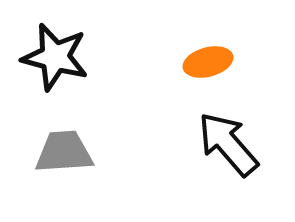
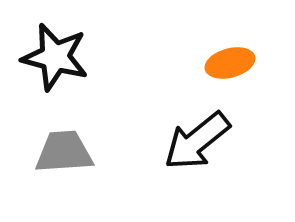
orange ellipse: moved 22 px right, 1 px down
black arrow: moved 31 px left, 3 px up; rotated 88 degrees counterclockwise
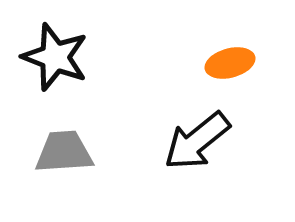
black star: rotated 6 degrees clockwise
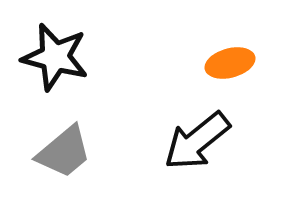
black star: rotated 6 degrees counterclockwise
gray trapezoid: rotated 144 degrees clockwise
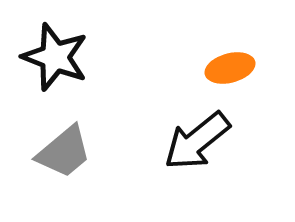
black star: rotated 6 degrees clockwise
orange ellipse: moved 5 px down
